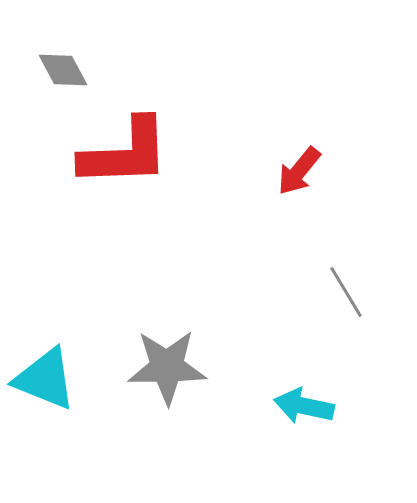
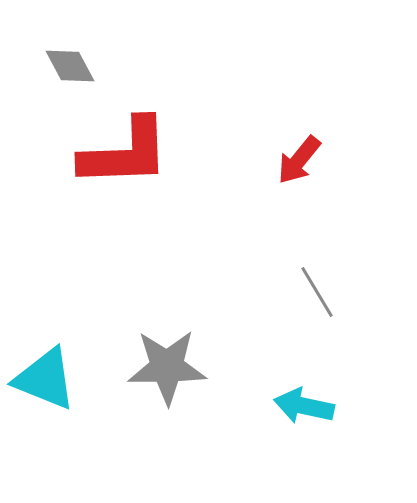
gray diamond: moved 7 px right, 4 px up
red arrow: moved 11 px up
gray line: moved 29 px left
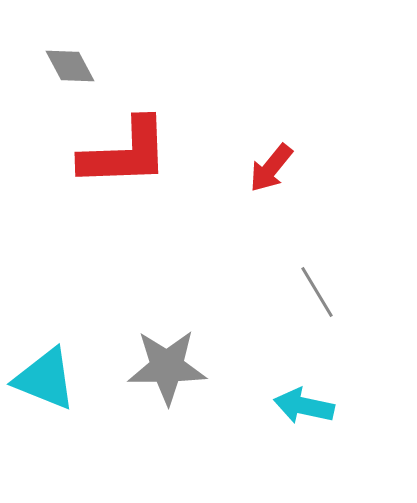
red arrow: moved 28 px left, 8 px down
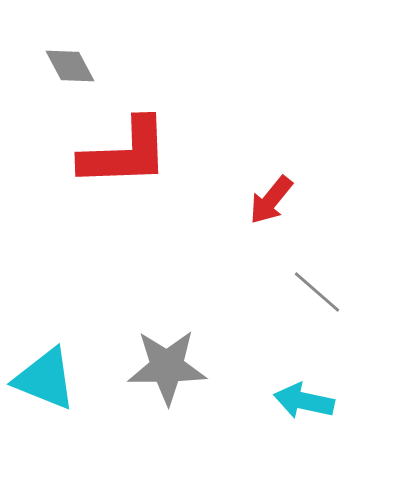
red arrow: moved 32 px down
gray line: rotated 18 degrees counterclockwise
cyan arrow: moved 5 px up
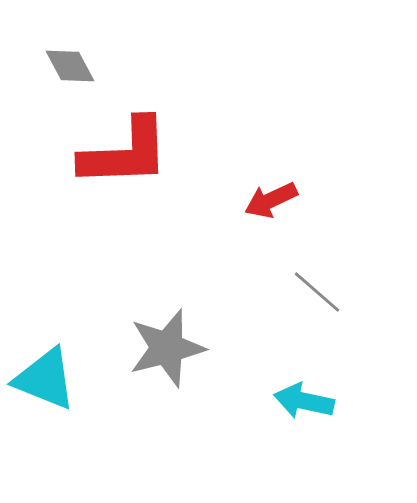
red arrow: rotated 26 degrees clockwise
gray star: moved 19 px up; rotated 14 degrees counterclockwise
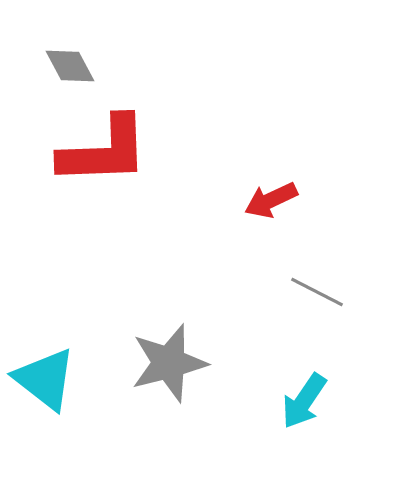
red L-shape: moved 21 px left, 2 px up
gray line: rotated 14 degrees counterclockwise
gray star: moved 2 px right, 15 px down
cyan triangle: rotated 16 degrees clockwise
cyan arrow: rotated 68 degrees counterclockwise
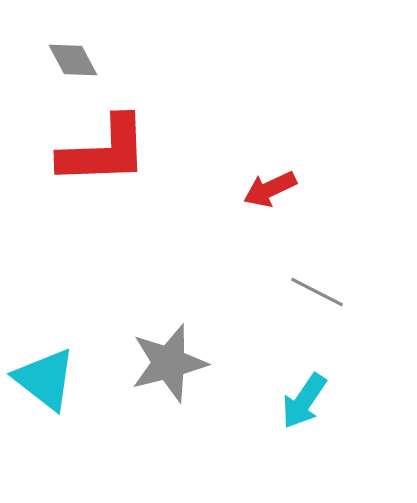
gray diamond: moved 3 px right, 6 px up
red arrow: moved 1 px left, 11 px up
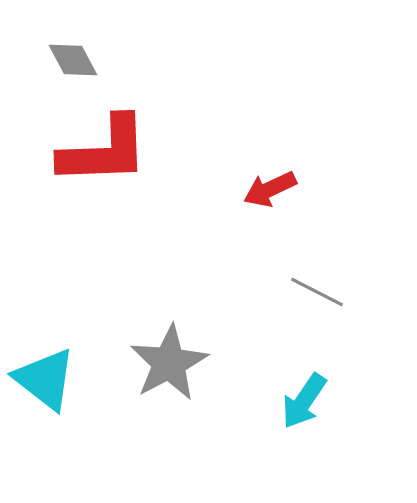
gray star: rotated 14 degrees counterclockwise
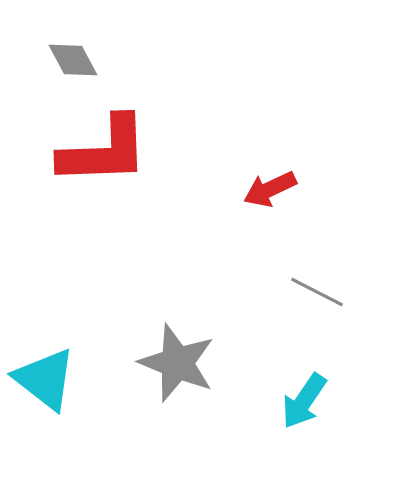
gray star: moved 8 px right; rotated 22 degrees counterclockwise
